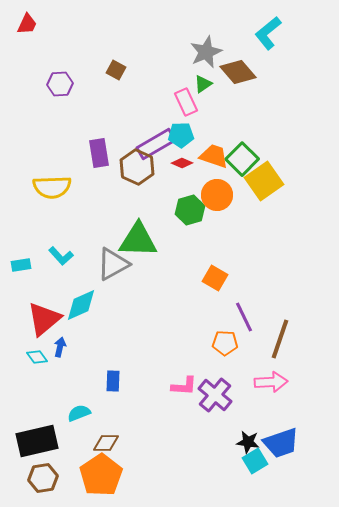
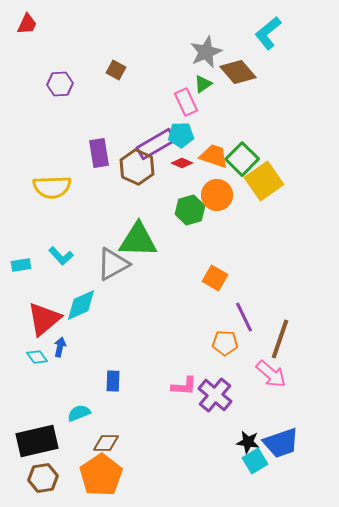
pink arrow at (271, 382): moved 8 px up; rotated 44 degrees clockwise
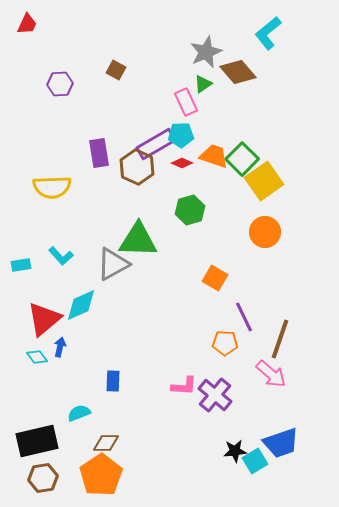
orange circle at (217, 195): moved 48 px right, 37 px down
black star at (248, 442): moved 13 px left, 9 px down; rotated 15 degrees counterclockwise
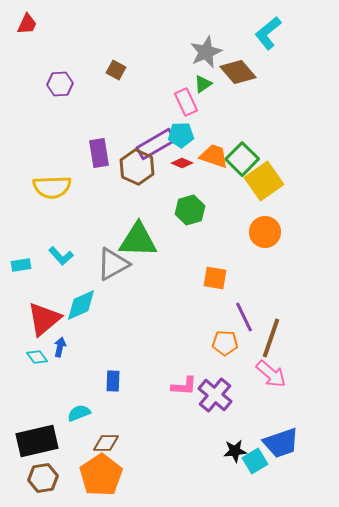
orange square at (215, 278): rotated 20 degrees counterclockwise
brown line at (280, 339): moved 9 px left, 1 px up
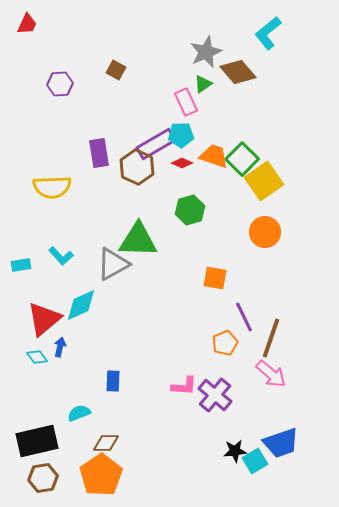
orange pentagon at (225, 343): rotated 25 degrees counterclockwise
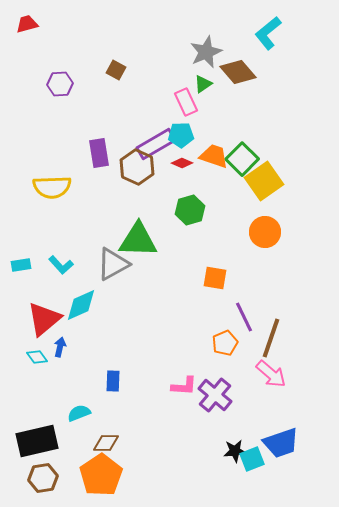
red trapezoid at (27, 24): rotated 130 degrees counterclockwise
cyan L-shape at (61, 256): moved 9 px down
cyan square at (255, 461): moved 3 px left, 2 px up; rotated 10 degrees clockwise
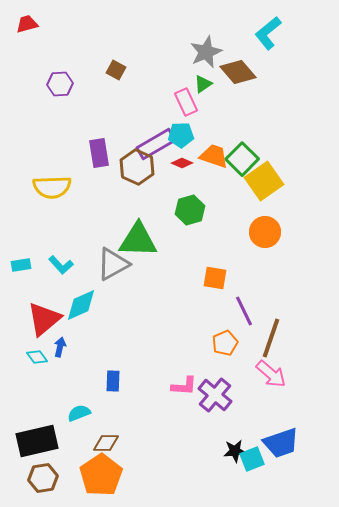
purple line at (244, 317): moved 6 px up
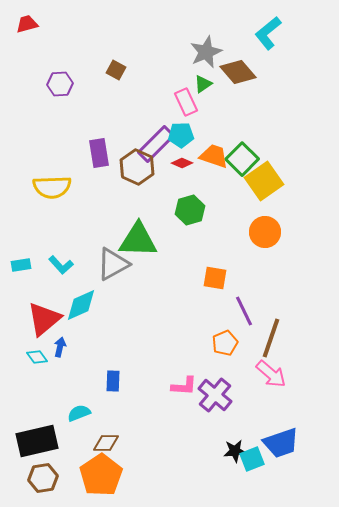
purple rectangle at (156, 144): rotated 15 degrees counterclockwise
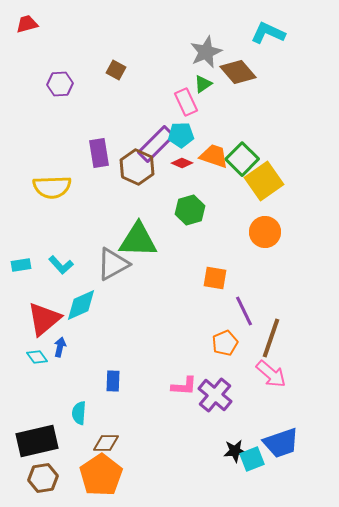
cyan L-shape at (268, 33): rotated 64 degrees clockwise
cyan semicircle at (79, 413): rotated 65 degrees counterclockwise
